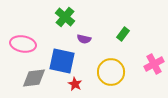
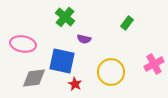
green rectangle: moved 4 px right, 11 px up
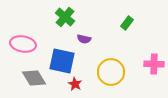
pink cross: rotated 30 degrees clockwise
gray diamond: rotated 65 degrees clockwise
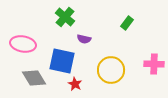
yellow circle: moved 2 px up
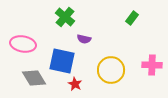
green rectangle: moved 5 px right, 5 px up
pink cross: moved 2 px left, 1 px down
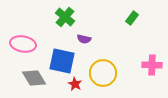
yellow circle: moved 8 px left, 3 px down
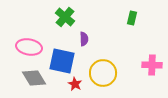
green rectangle: rotated 24 degrees counterclockwise
purple semicircle: rotated 104 degrees counterclockwise
pink ellipse: moved 6 px right, 3 px down
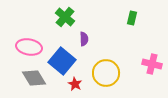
blue square: rotated 28 degrees clockwise
pink cross: moved 1 px up; rotated 12 degrees clockwise
yellow circle: moved 3 px right
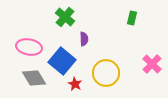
pink cross: rotated 30 degrees clockwise
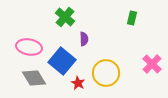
red star: moved 3 px right, 1 px up
